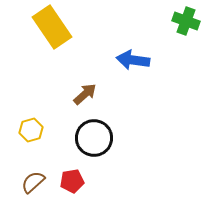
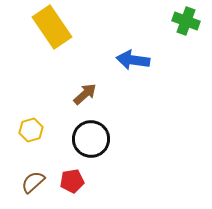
black circle: moved 3 px left, 1 px down
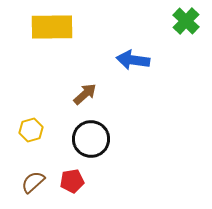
green cross: rotated 24 degrees clockwise
yellow rectangle: rotated 57 degrees counterclockwise
